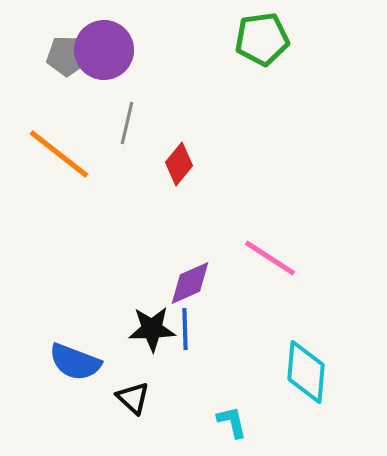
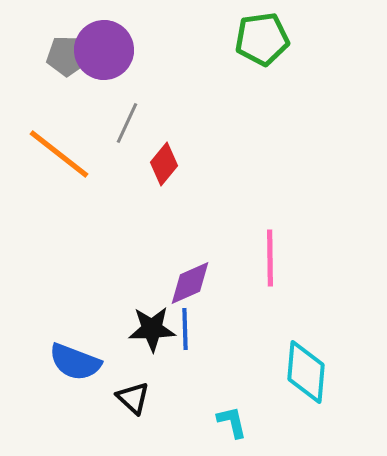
gray line: rotated 12 degrees clockwise
red diamond: moved 15 px left
pink line: rotated 56 degrees clockwise
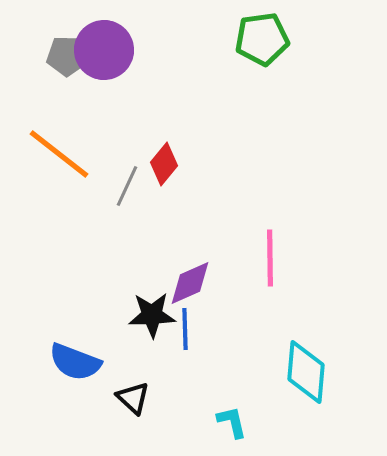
gray line: moved 63 px down
black star: moved 14 px up
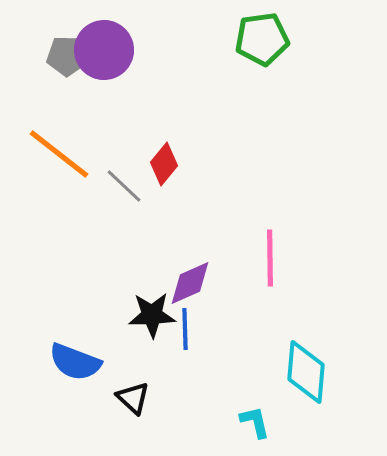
gray line: moved 3 px left; rotated 72 degrees counterclockwise
cyan L-shape: moved 23 px right
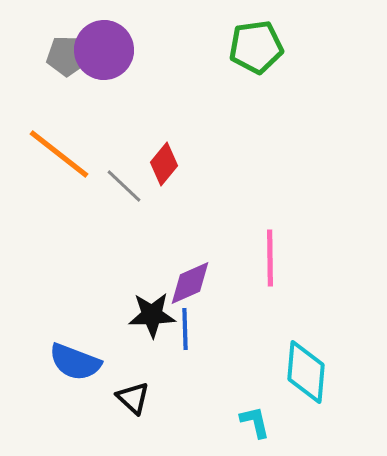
green pentagon: moved 6 px left, 8 px down
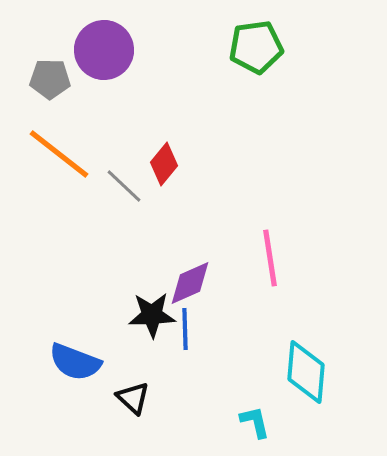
gray pentagon: moved 17 px left, 23 px down
pink line: rotated 8 degrees counterclockwise
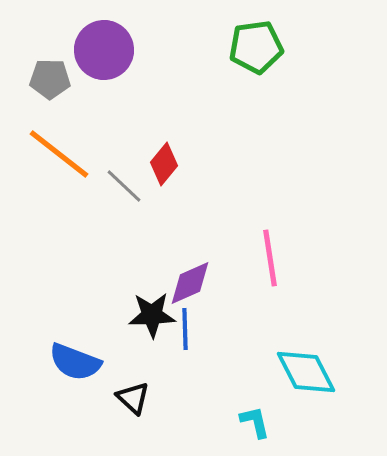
cyan diamond: rotated 32 degrees counterclockwise
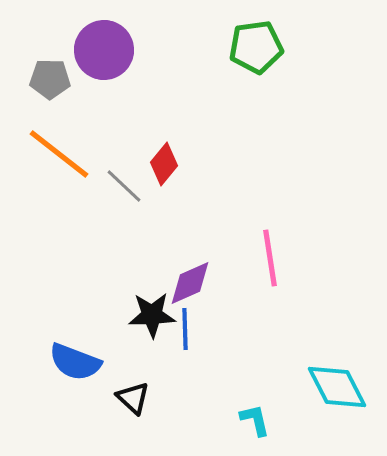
cyan diamond: moved 31 px right, 15 px down
cyan L-shape: moved 2 px up
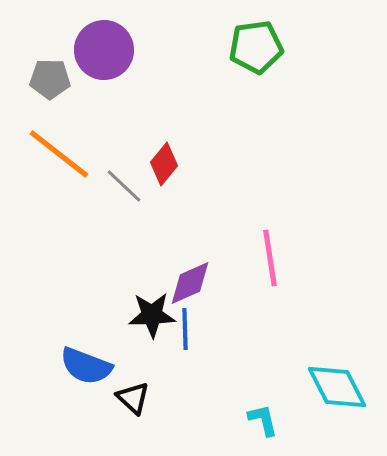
blue semicircle: moved 11 px right, 4 px down
cyan L-shape: moved 8 px right
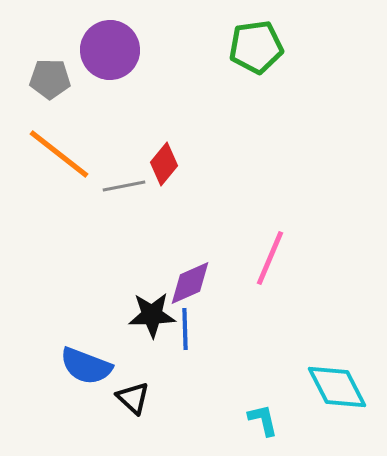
purple circle: moved 6 px right
gray line: rotated 54 degrees counterclockwise
pink line: rotated 32 degrees clockwise
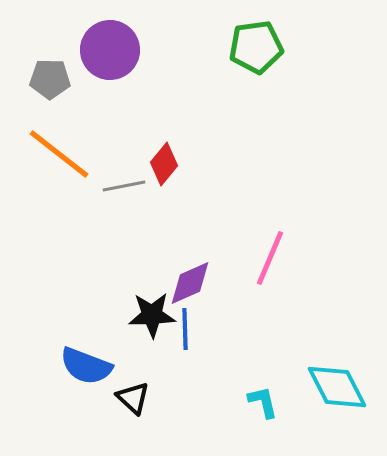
cyan L-shape: moved 18 px up
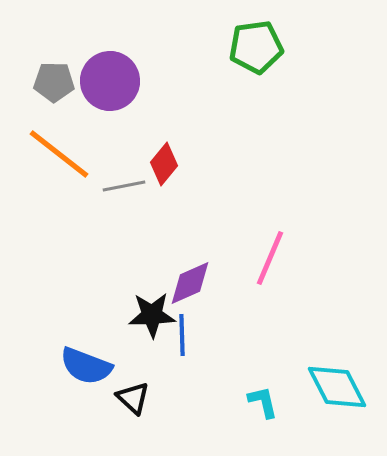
purple circle: moved 31 px down
gray pentagon: moved 4 px right, 3 px down
blue line: moved 3 px left, 6 px down
